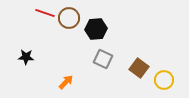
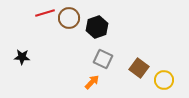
red line: rotated 36 degrees counterclockwise
black hexagon: moved 1 px right, 2 px up; rotated 15 degrees counterclockwise
black star: moved 4 px left
orange arrow: moved 26 px right
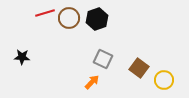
black hexagon: moved 8 px up
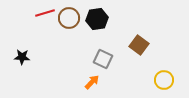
black hexagon: rotated 10 degrees clockwise
brown square: moved 23 px up
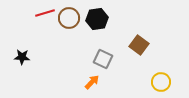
yellow circle: moved 3 px left, 2 px down
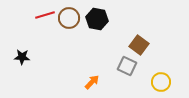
red line: moved 2 px down
black hexagon: rotated 20 degrees clockwise
gray square: moved 24 px right, 7 px down
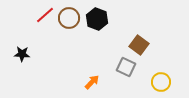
red line: rotated 24 degrees counterclockwise
black hexagon: rotated 10 degrees clockwise
black star: moved 3 px up
gray square: moved 1 px left, 1 px down
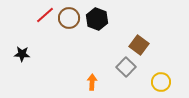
gray square: rotated 18 degrees clockwise
orange arrow: rotated 42 degrees counterclockwise
